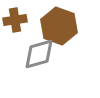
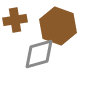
brown hexagon: moved 1 px left
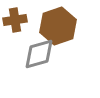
brown hexagon: rotated 21 degrees clockwise
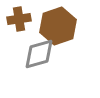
brown cross: moved 4 px right, 1 px up
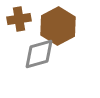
brown hexagon: rotated 9 degrees counterclockwise
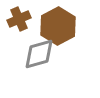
brown cross: rotated 15 degrees counterclockwise
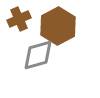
gray diamond: moved 1 px left, 1 px down
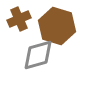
brown hexagon: moved 1 px left; rotated 15 degrees counterclockwise
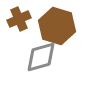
gray diamond: moved 3 px right, 2 px down
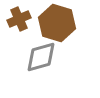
brown hexagon: moved 3 px up
